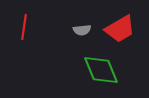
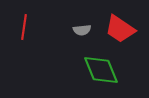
red trapezoid: rotated 64 degrees clockwise
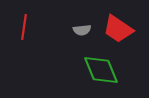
red trapezoid: moved 2 px left
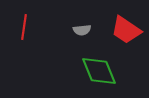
red trapezoid: moved 8 px right, 1 px down
green diamond: moved 2 px left, 1 px down
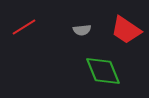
red line: rotated 50 degrees clockwise
green diamond: moved 4 px right
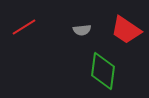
green diamond: rotated 30 degrees clockwise
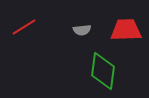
red trapezoid: rotated 144 degrees clockwise
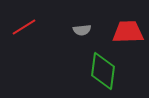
red trapezoid: moved 2 px right, 2 px down
